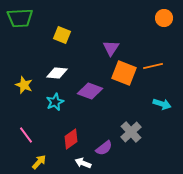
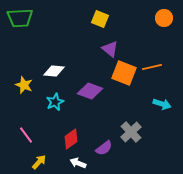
yellow square: moved 38 px right, 16 px up
purple triangle: moved 1 px left, 1 px down; rotated 24 degrees counterclockwise
orange line: moved 1 px left, 1 px down
white diamond: moved 3 px left, 2 px up
white arrow: moved 5 px left
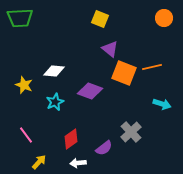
white arrow: rotated 28 degrees counterclockwise
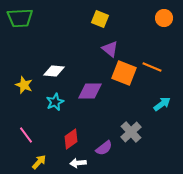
orange line: rotated 36 degrees clockwise
purple diamond: rotated 20 degrees counterclockwise
cyan arrow: rotated 54 degrees counterclockwise
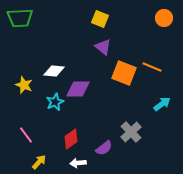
purple triangle: moved 7 px left, 2 px up
purple diamond: moved 12 px left, 2 px up
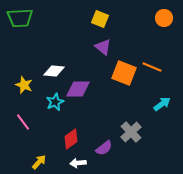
pink line: moved 3 px left, 13 px up
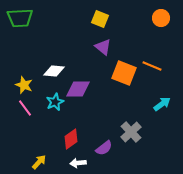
orange circle: moved 3 px left
orange line: moved 1 px up
pink line: moved 2 px right, 14 px up
